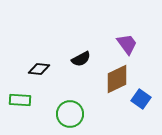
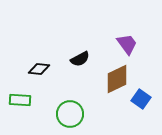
black semicircle: moved 1 px left
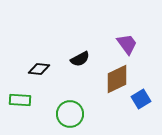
blue square: rotated 24 degrees clockwise
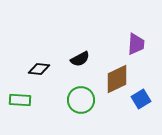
purple trapezoid: moved 9 px right; rotated 40 degrees clockwise
green circle: moved 11 px right, 14 px up
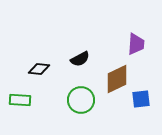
blue square: rotated 24 degrees clockwise
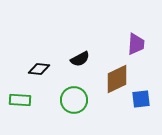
green circle: moved 7 px left
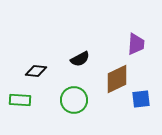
black diamond: moved 3 px left, 2 px down
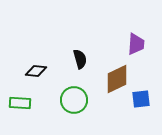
black semicircle: rotated 78 degrees counterclockwise
green rectangle: moved 3 px down
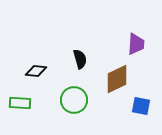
blue square: moved 7 px down; rotated 18 degrees clockwise
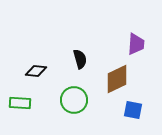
blue square: moved 8 px left, 4 px down
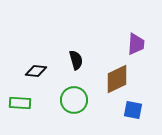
black semicircle: moved 4 px left, 1 px down
